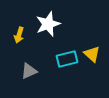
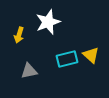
white star: moved 2 px up
yellow triangle: moved 1 px left, 1 px down
gray triangle: rotated 12 degrees clockwise
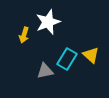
yellow arrow: moved 5 px right
cyan rectangle: rotated 45 degrees counterclockwise
gray triangle: moved 16 px right
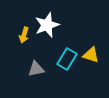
white star: moved 1 px left, 3 px down
yellow triangle: rotated 24 degrees counterclockwise
gray triangle: moved 9 px left, 2 px up
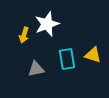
white star: moved 1 px up
yellow triangle: moved 2 px right
cyan rectangle: rotated 40 degrees counterclockwise
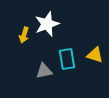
yellow triangle: moved 2 px right
gray triangle: moved 8 px right, 2 px down
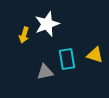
gray triangle: moved 1 px right, 1 px down
